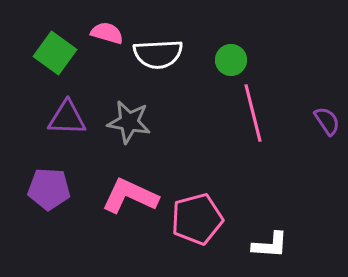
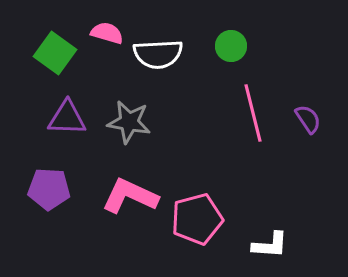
green circle: moved 14 px up
purple semicircle: moved 19 px left, 2 px up
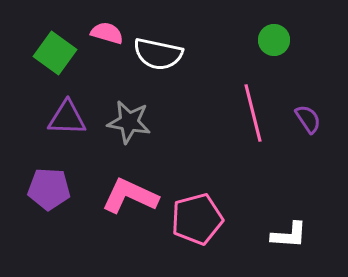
green circle: moved 43 px right, 6 px up
white semicircle: rotated 15 degrees clockwise
white L-shape: moved 19 px right, 10 px up
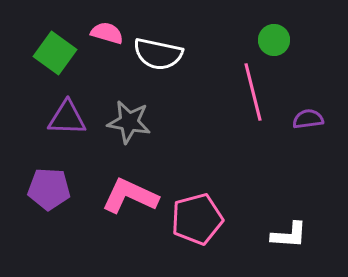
pink line: moved 21 px up
purple semicircle: rotated 64 degrees counterclockwise
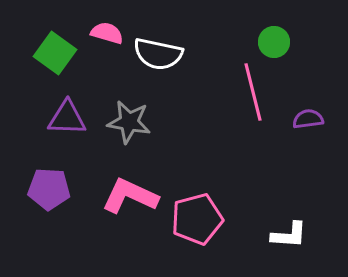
green circle: moved 2 px down
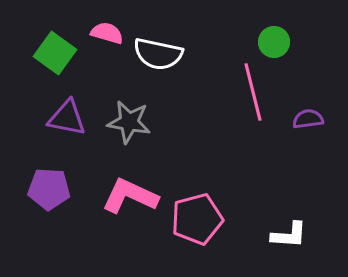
purple triangle: rotated 9 degrees clockwise
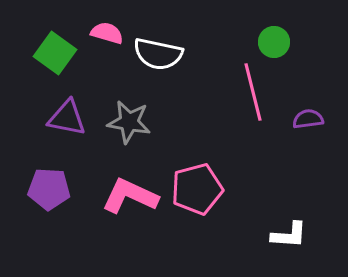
pink pentagon: moved 30 px up
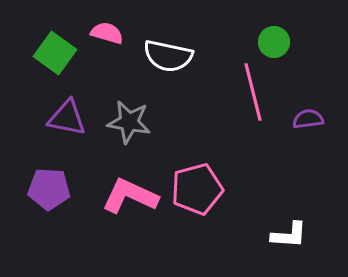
white semicircle: moved 10 px right, 2 px down
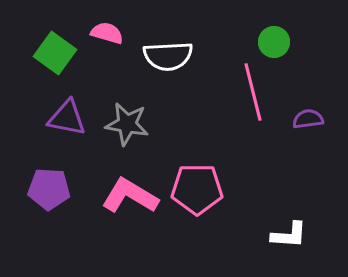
white semicircle: rotated 15 degrees counterclockwise
gray star: moved 2 px left, 2 px down
pink pentagon: rotated 15 degrees clockwise
pink L-shape: rotated 6 degrees clockwise
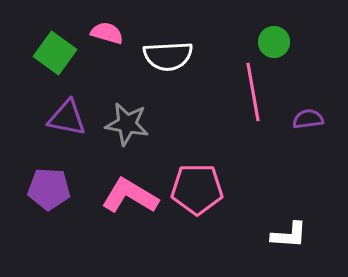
pink line: rotated 4 degrees clockwise
